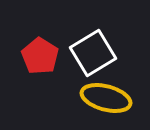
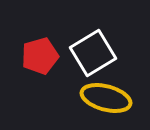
red pentagon: rotated 24 degrees clockwise
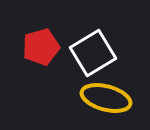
red pentagon: moved 1 px right, 9 px up
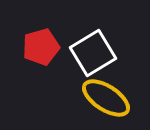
yellow ellipse: rotated 18 degrees clockwise
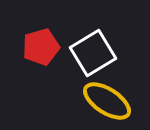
yellow ellipse: moved 1 px right, 3 px down
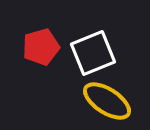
white square: rotated 9 degrees clockwise
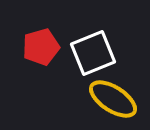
yellow ellipse: moved 6 px right, 2 px up
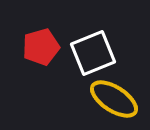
yellow ellipse: moved 1 px right
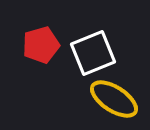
red pentagon: moved 2 px up
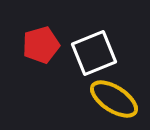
white square: moved 1 px right
